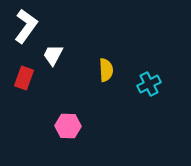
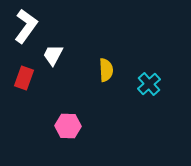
cyan cross: rotated 15 degrees counterclockwise
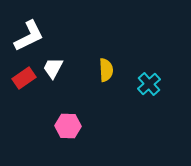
white L-shape: moved 3 px right, 10 px down; rotated 28 degrees clockwise
white trapezoid: moved 13 px down
red rectangle: rotated 35 degrees clockwise
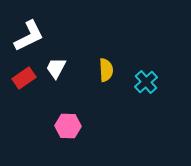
white trapezoid: moved 3 px right
cyan cross: moved 3 px left, 2 px up
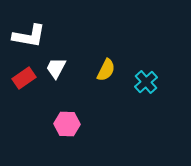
white L-shape: rotated 36 degrees clockwise
yellow semicircle: rotated 30 degrees clockwise
pink hexagon: moved 1 px left, 2 px up
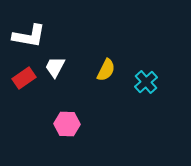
white trapezoid: moved 1 px left, 1 px up
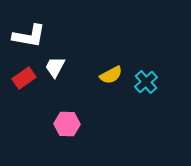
yellow semicircle: moved 5 px right, 5 px down; rotated 35 degrees clockwise
